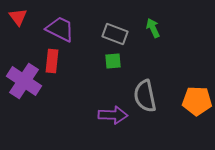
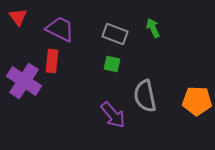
green square: moved 1 px left, 3 px down; rotated 18 degrees clockwise
purple arrow: rotated 48 degrees clockwise
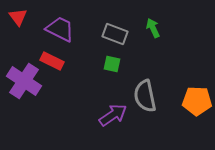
red rectangle: rotated 70 degrees counterclockwise
purple arrow: rotated 84 degrees counterclockwise
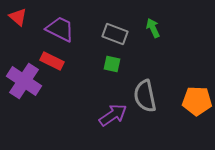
red triangle: rotated 12 degrees counterclockwise
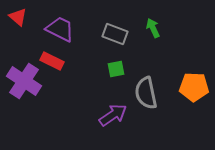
green square: moved 4 px right, 5 px down; rotated 24 degrees counterclockwise
gray semicircle: moved 1 px right, 3 px up
orange pentagon: moved 3 px left, 14 px up
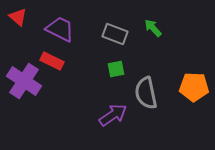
green arrow: rotated 18 degrees counterclockwise
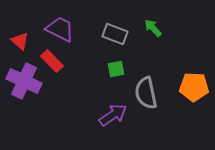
red triangle: moved 2 px right, 24 px down
red rectangle: rotated 20 degrees clockwise
purple cross: rotated 8 degrees counterclockwise
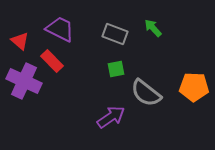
gray semicircle: rotated 40 degrees counterclockwise
purple arrow: moved 2 px left, 2 px down
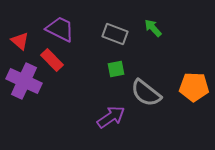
red rectangle: moved 1 px up
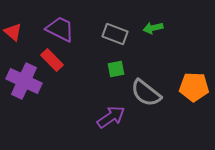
green arrow: rotated 60 degrees counterclockwise
red triangle: moved 7 px left, 9 px up
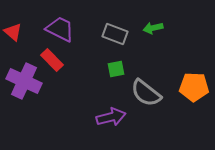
purple arrow: rotated 20 degrees clockwise
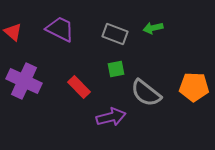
red rectangle: moved 27 px right, 27 px down
